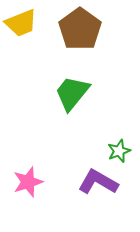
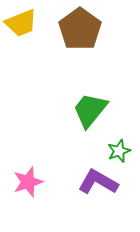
green trapezoid: moved 18 px right, 17 px down
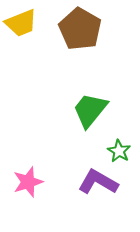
brown pentagon: rotated 6 degrees counterclockwise
green star: rotated 20 degrees counterclockwise
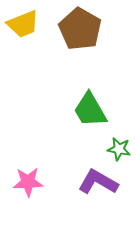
yellow trapezoid: moved 2 px right, 1 px down
green trapezoid: rotated 69 degrees counterclockwise
green star: moved 2 px up; rotated 20 degrees counterclockwise
pink star: rotated 16 degrees clockwise
